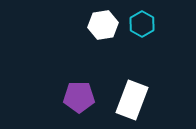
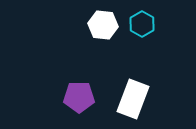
white hexagon: rotated 16 degrees clockwise
white rectangle: moved 1 px right, 1 px up
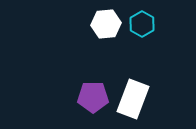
white hexagon: moved 3 px right, 1 px up; rotated 12 degrees counterclockwise
purple pentagon: moved 14 px right
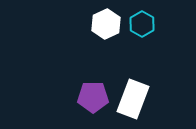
white hexagon: rotated 20 degrees counterclockwise
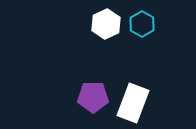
white rectangle: moved 4 px down
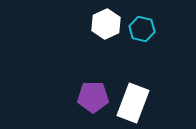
cyan hexagon: moved 5 px down; rotated 15 degrees counterclockwise
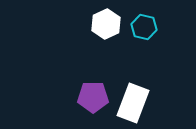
cyan hexagon: moved 2 px right, 2 px up
